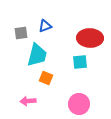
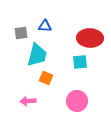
blue triangle: rotated 24 degrees clockwise
pink circle: moved 2 px left, 3 px up
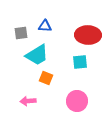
red ellipse: moved 2 px left, 3 px up
cyan trapezoid: rotated 45 degrees clockwise
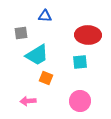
blue triangle: moved 10 px up
pink circle: moved 3 px right
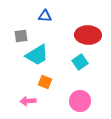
gray square: moved 3 px down
cyan square: rotated 28 degrees counterclockwise
orange square: moved 1 px left, 4 px down
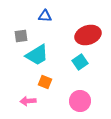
red ellipse: rotated 20 degrees counterclockwise
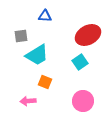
red ellipse: rotated 10 degrees counterclockwise
pink circle: moved 3 px right
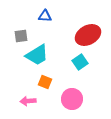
pink circle: moved 11 px left, 2 px up
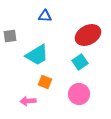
gray square: moved 11 px left
pink circle: moved 7 px right, 5 px up
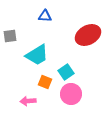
cyan square: moved 14 px left, 10 px down
pink circle: moved 8 px left
